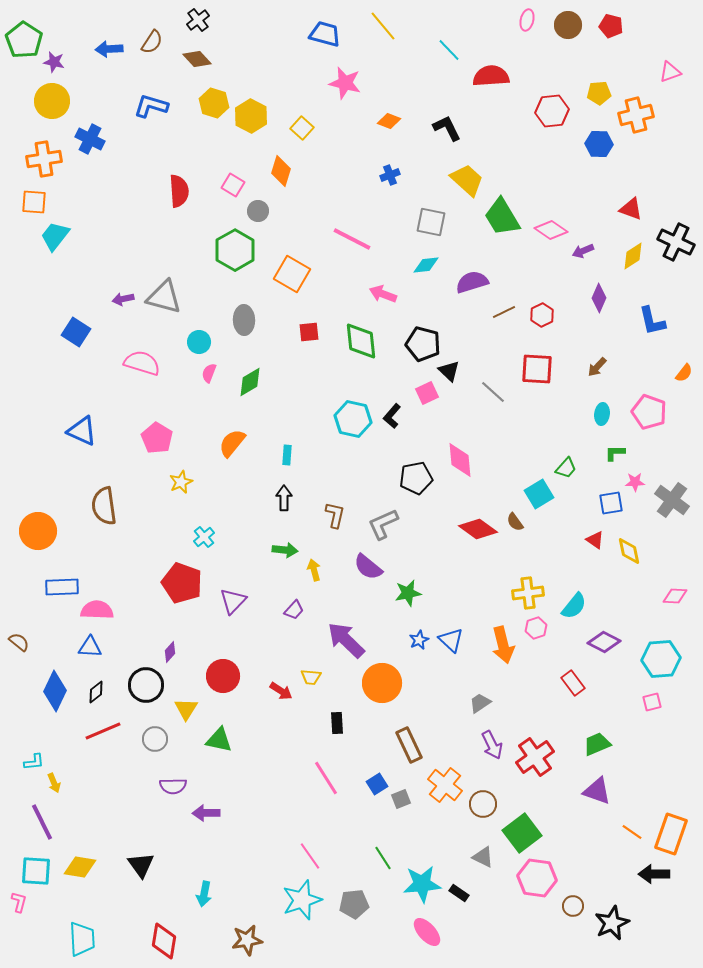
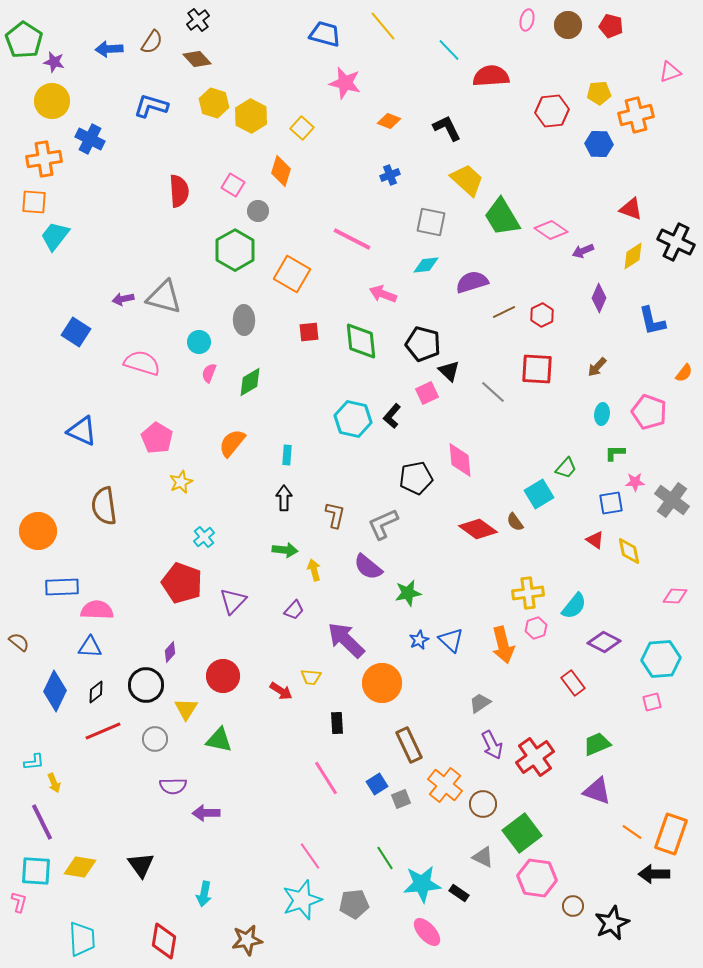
green line at (383, 858): moved 2 px right
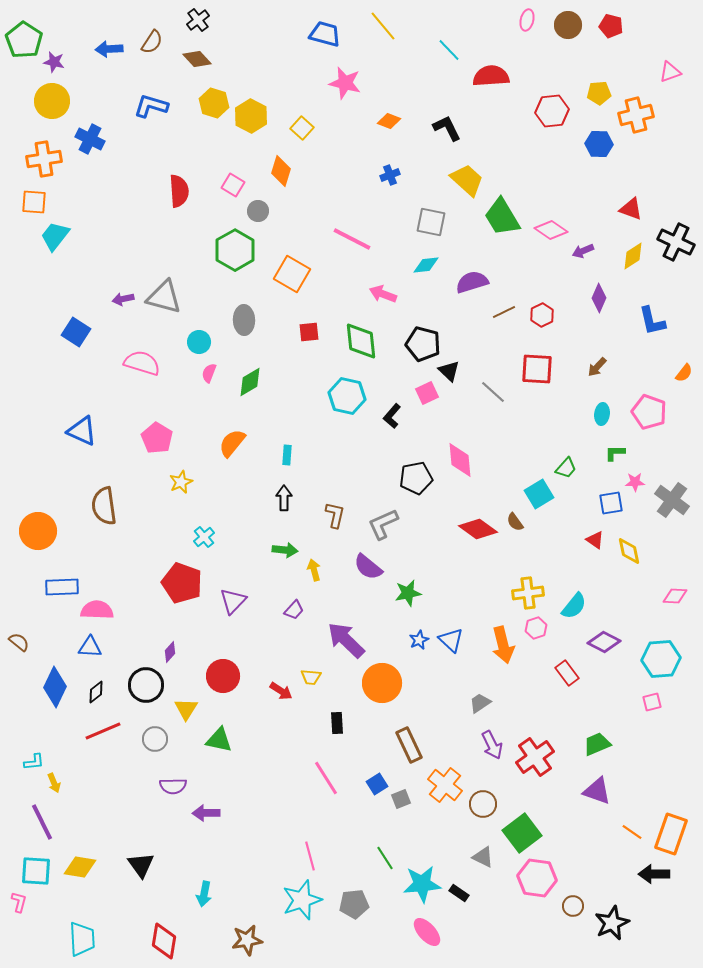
cyan hexagon at (353, 419): moved 6 px left, 23 px up
red rectangle at (573, 683): moved 6 px left, 10 px up
blue diamond at (55, 691): moved 4 px up
pink line at (310, 856): rotated 20 degrees clockwise
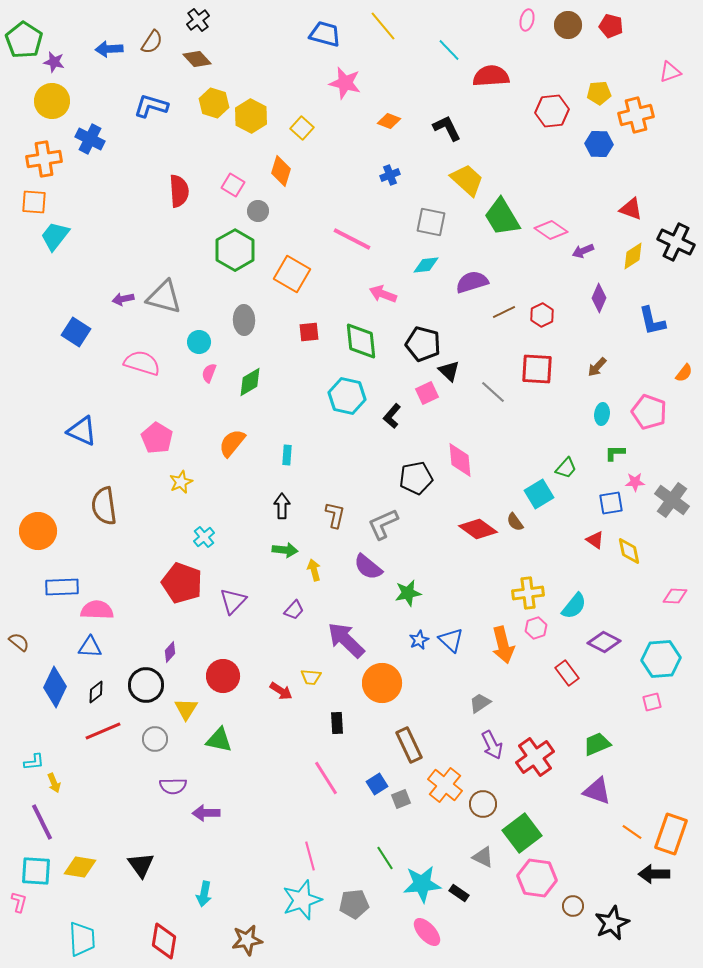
black arrow at (284, 498): moved 2 px left, 8 px down
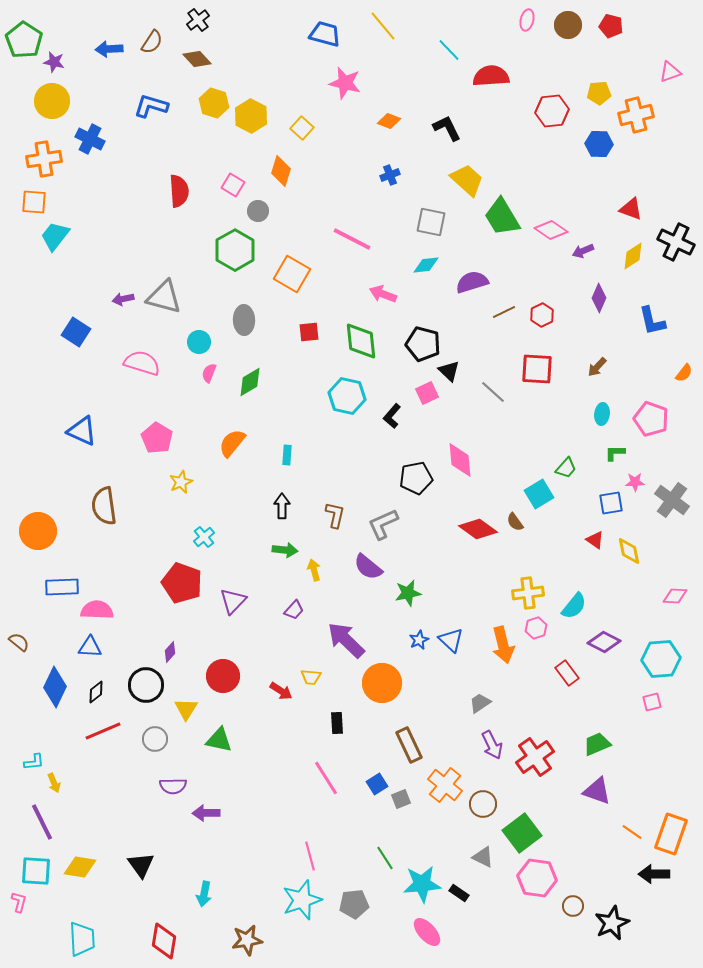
pink pentagon at (649, 412): moved 2 px right, 7 px down
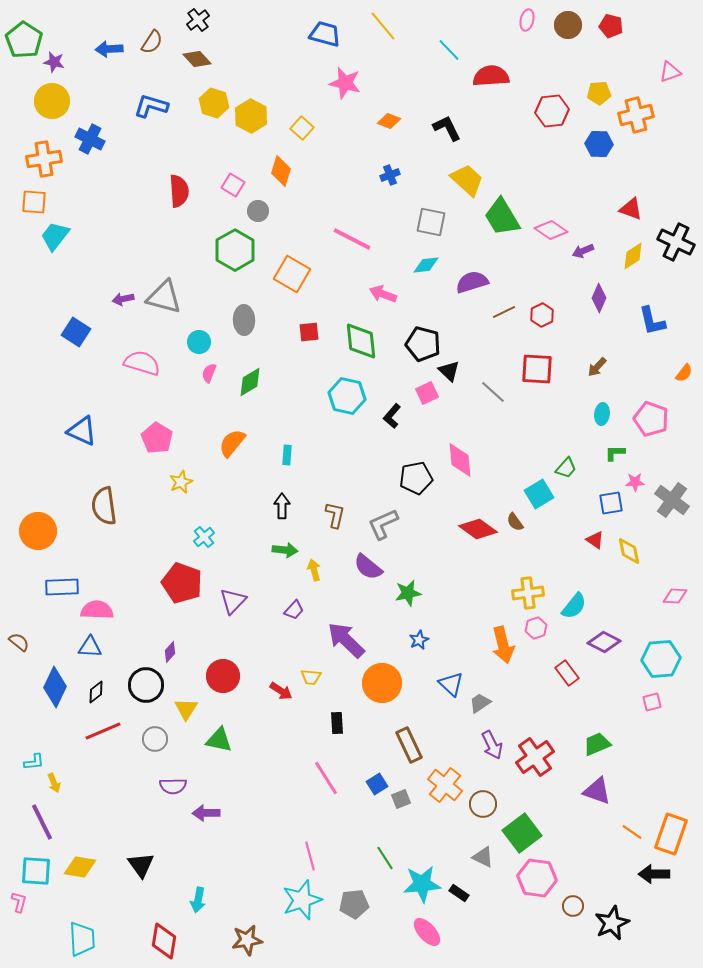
blue triangle at (451, 640): moved 44 px down
cyan arrow at (204, 894): moved 6 px left, 6 px down
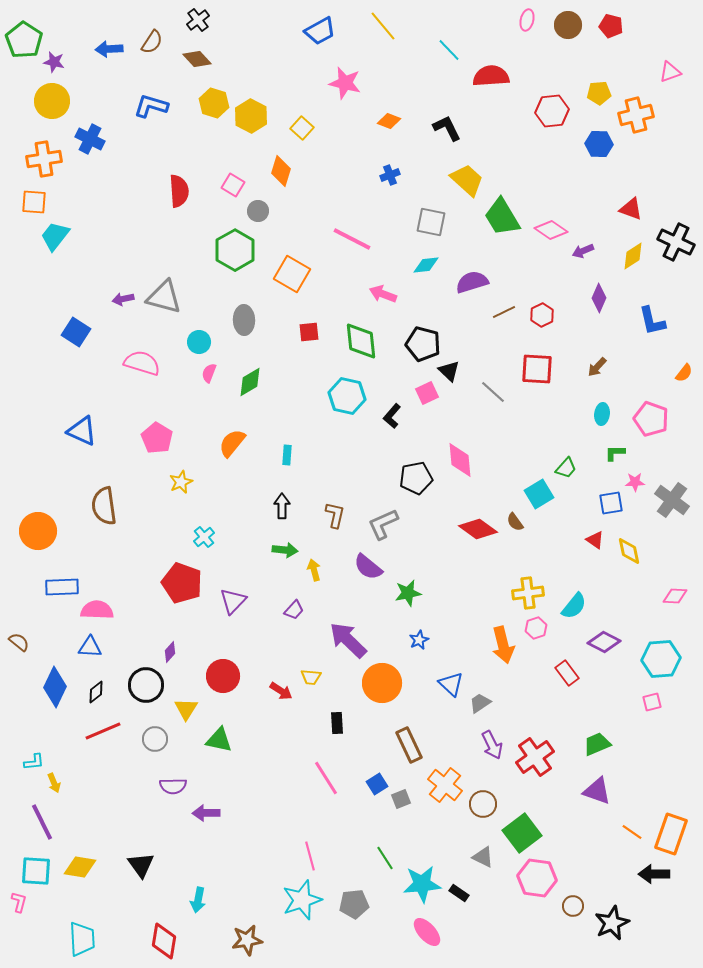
blue trapezoid at (325, 34): moved 5 px left, 3 px up; rotated 136 degrees clockwise
purple arrow at (346, 640): moved 2 px right
